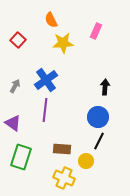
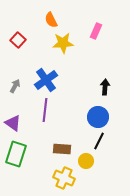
green rectangle: moved 5 px left, 3 px up
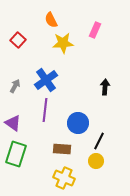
pink rectangle: moved 1 px left, 1 px up
blue circle: moved 20 px left, 6 px down
yellow circle: moved 10 px right
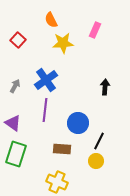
yellow cross: moved 7 px left, 4 px down
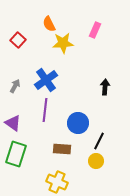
orange semicircle: moved 2 px left, 4 px down
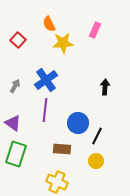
black line: moved 2 px left, 5 px up
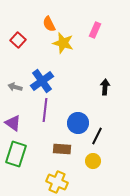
yellow star: rotated 20 degrees clockwise
blue cross: moved 4 px left, 1 px down
gray arrow: moved 1 px down; rotated 104 degrees counterclockwise
yellow circle: moved 3 px left
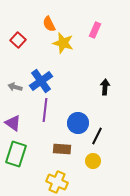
blue cross: moved 1 px left
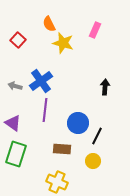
gray arrow: moved 1 px up
